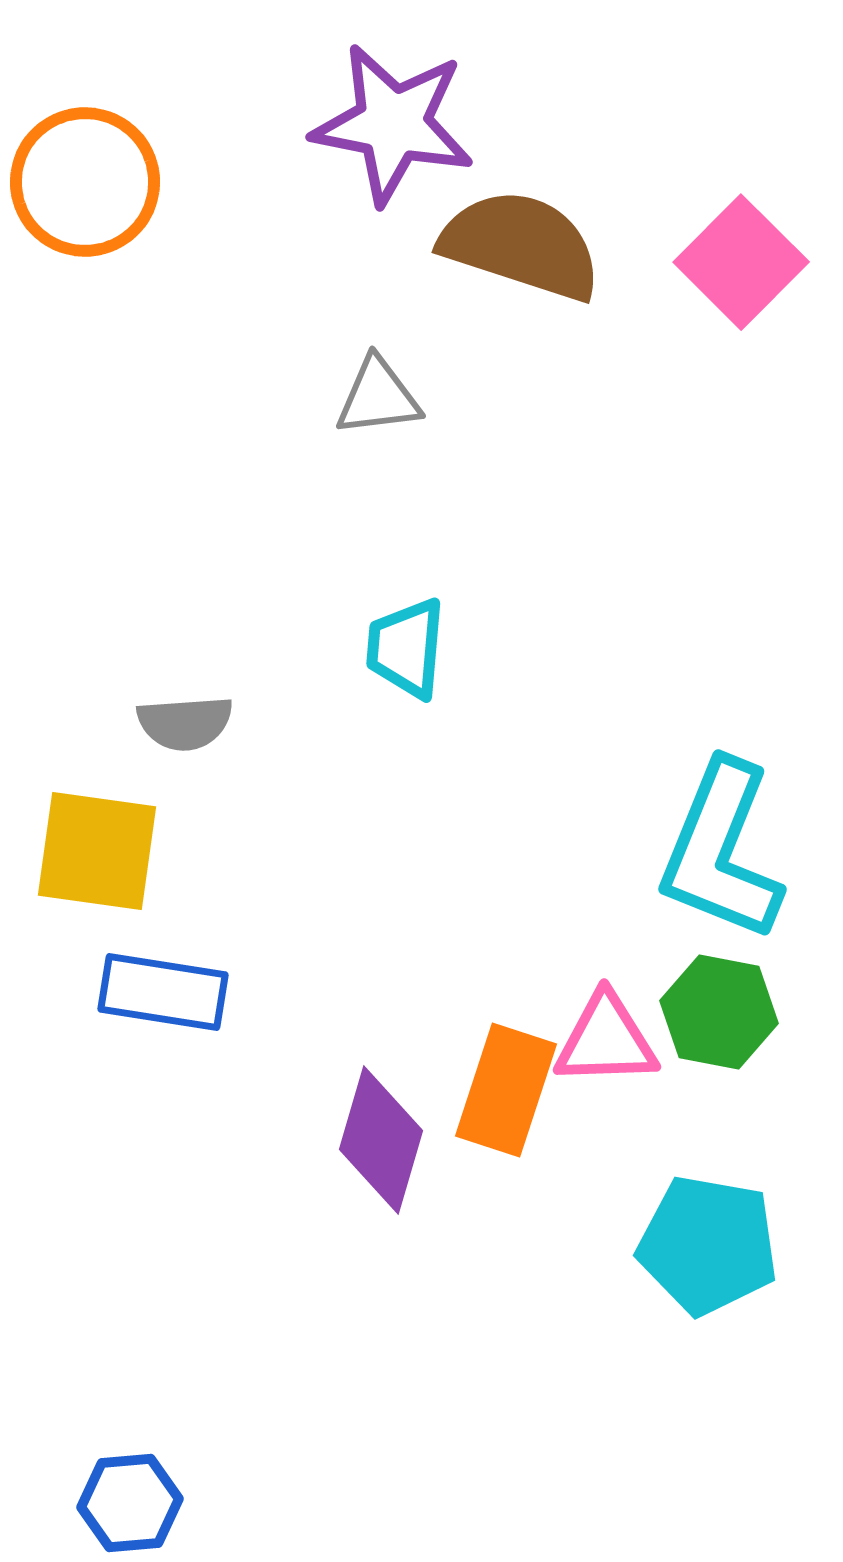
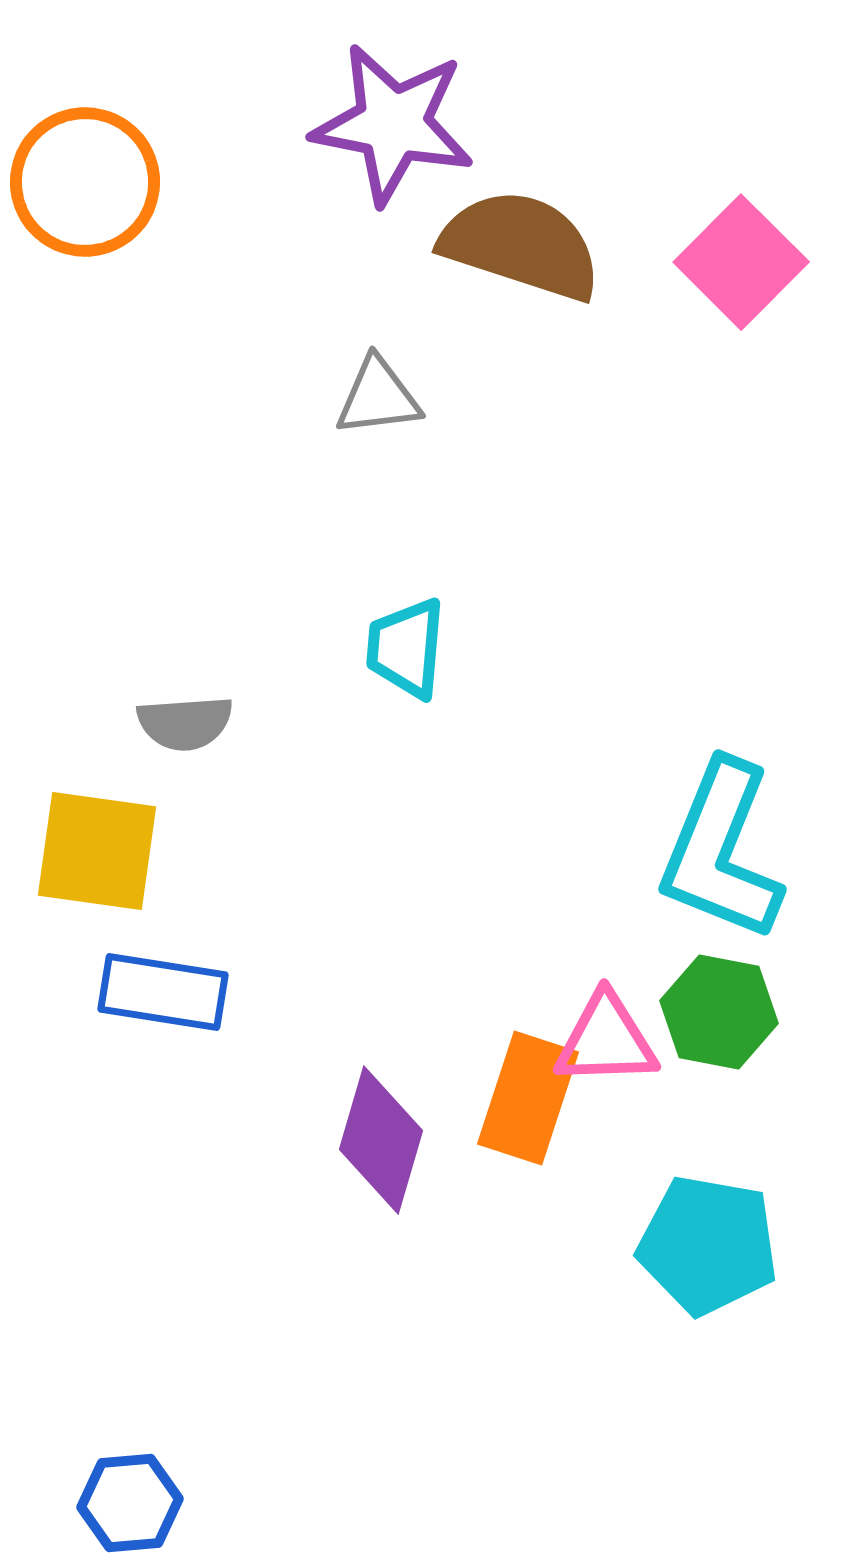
orange rectangle: moved 22 px right, 8 px down
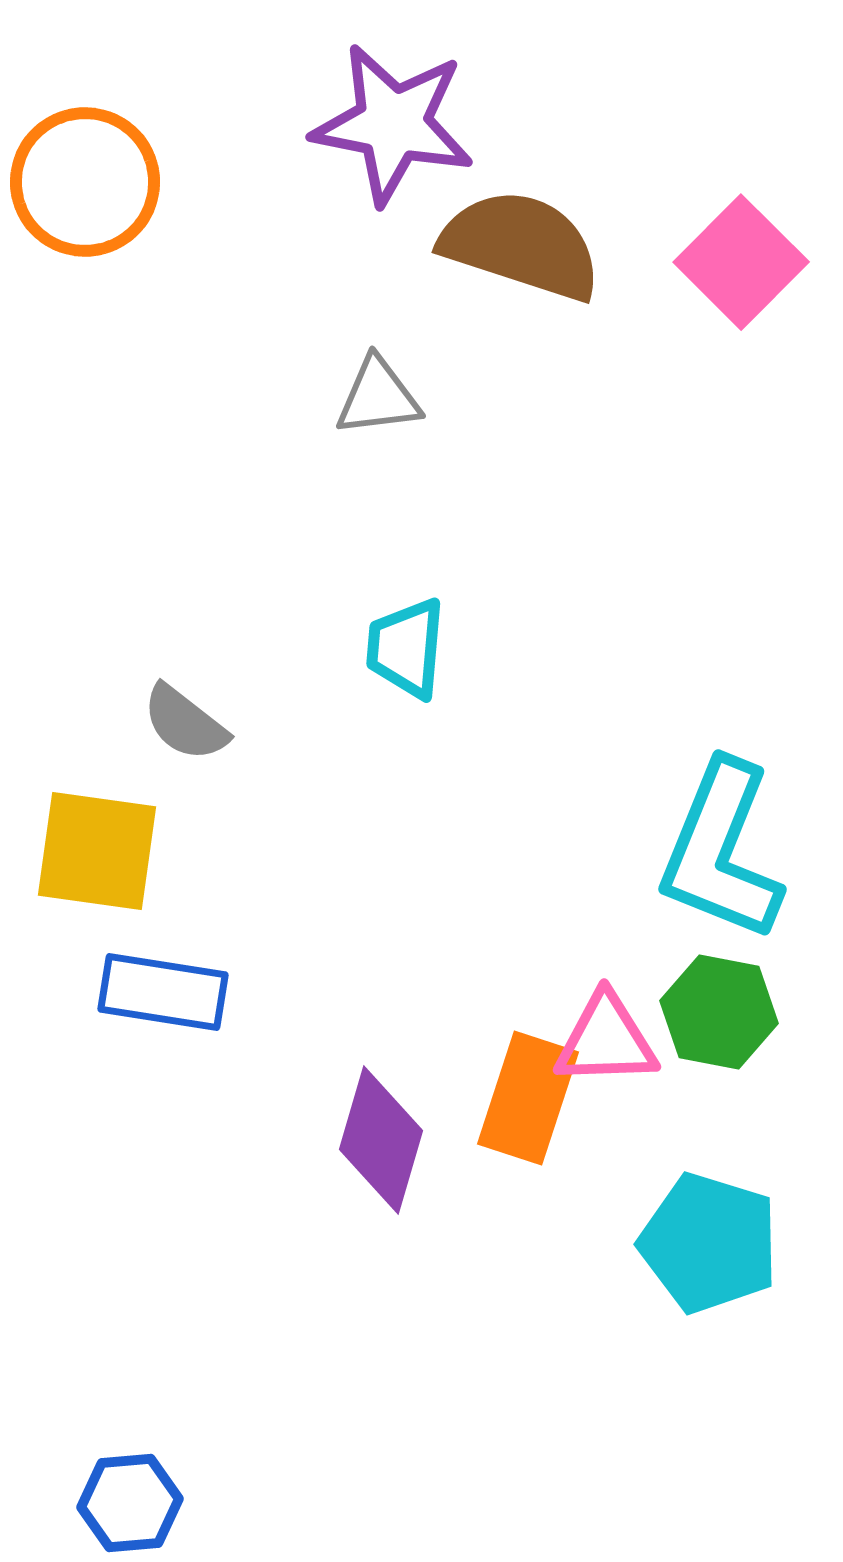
gray semicircle: rotated 42 degrees clockwise
cyan pentagon: moved 1 px right, 2 px up; rotated 7 degrees clockwise
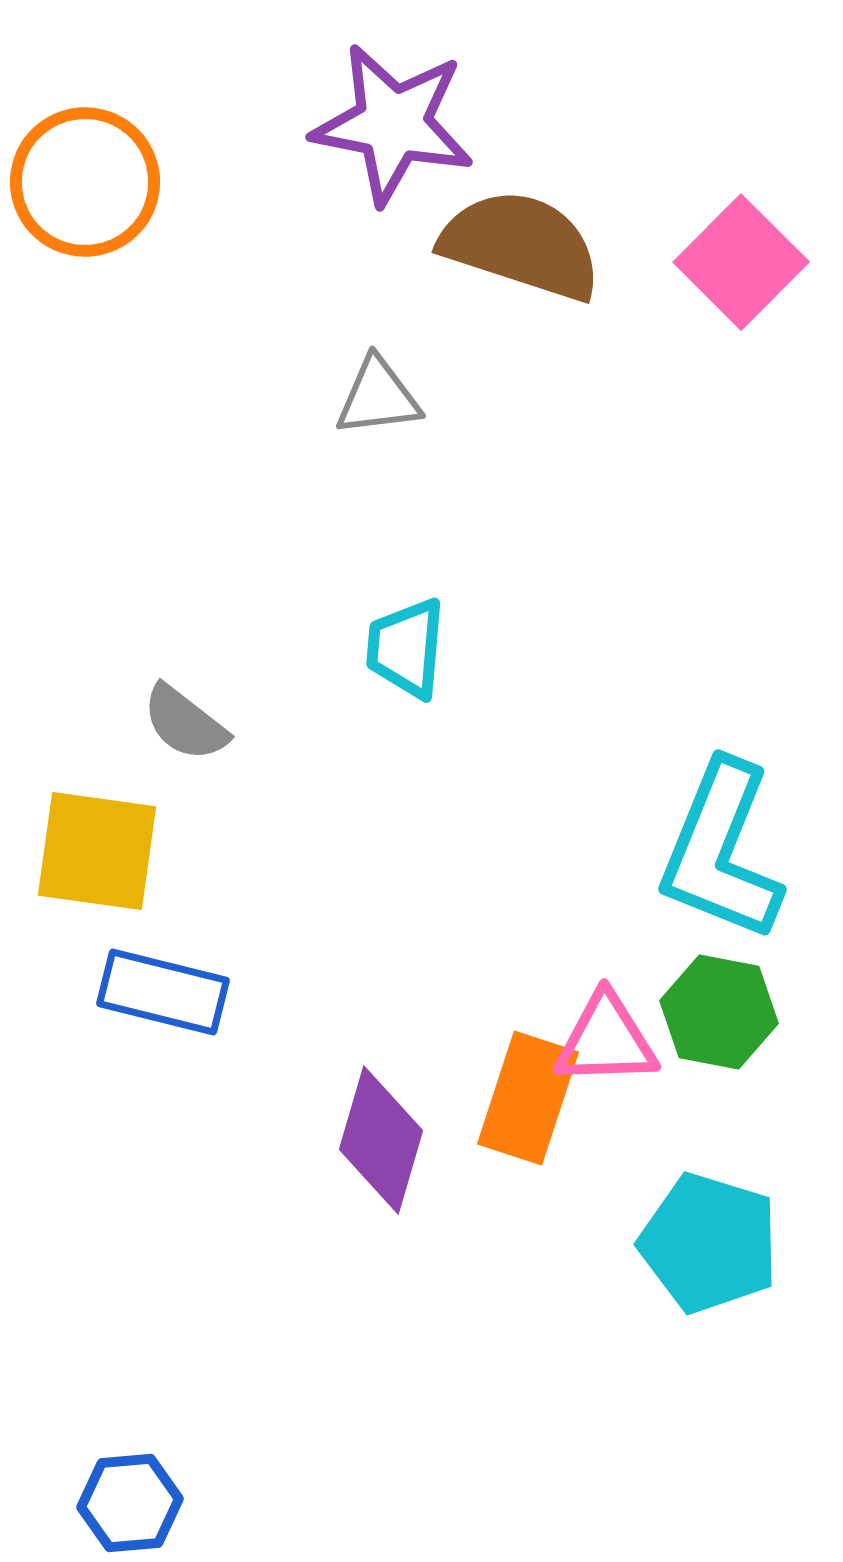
blue rectangle: rotated 5 degrees clockwise
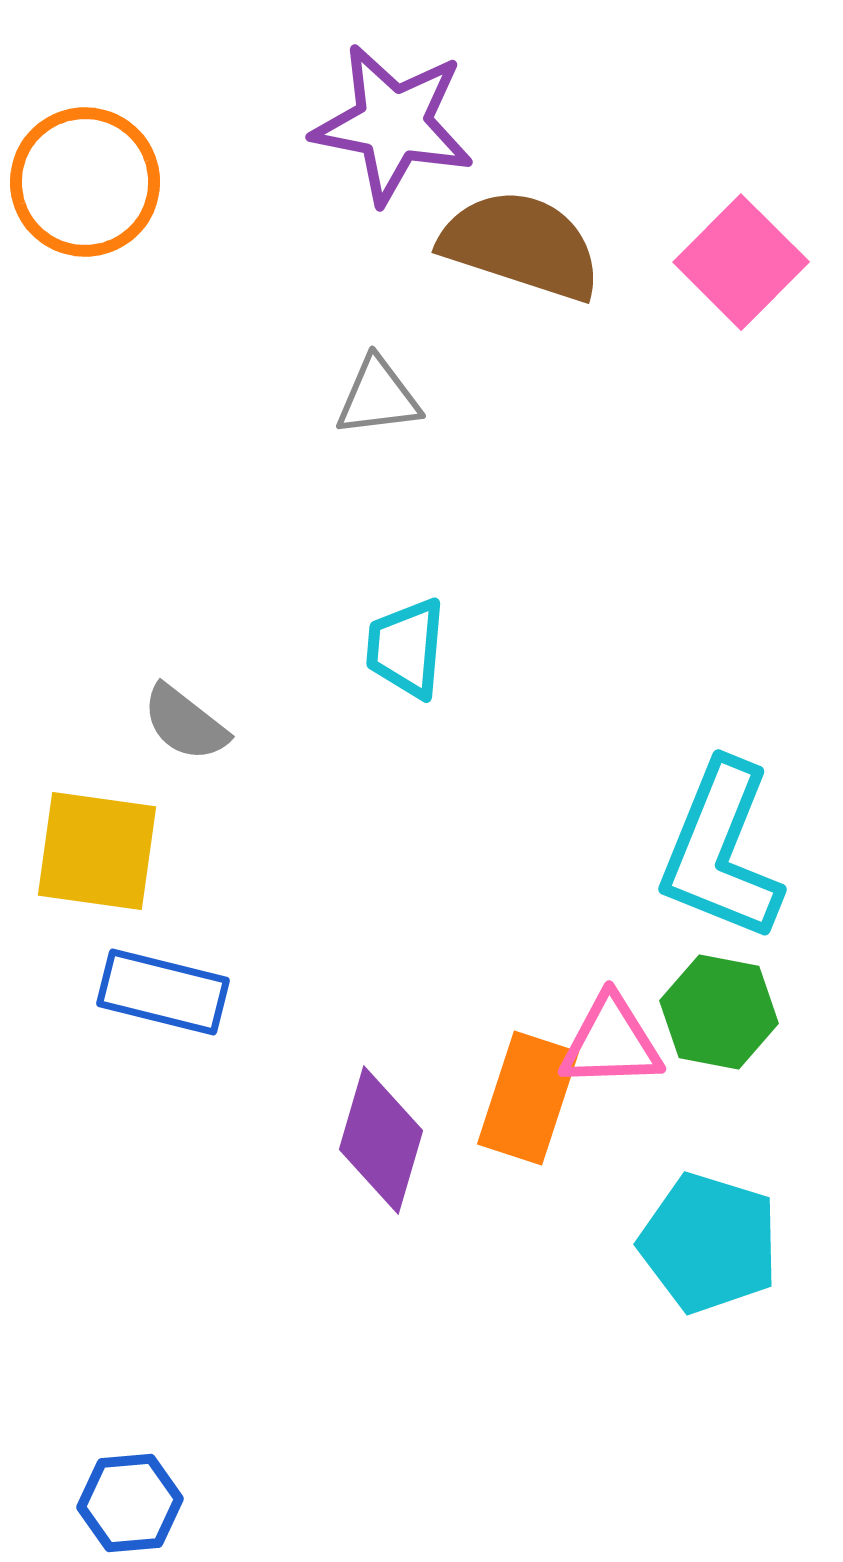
pink triangle: moved 5 px right, 2 px down
